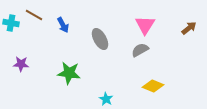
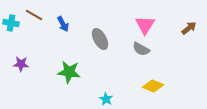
blue arrow: moved 1 px up
gray semicircle: moved 1 px right, 1 px up; rotated 120 degrees counterclockwise
green star: moved 1 px up
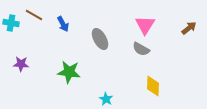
yellow diamond: rotated 70 degrees clockwise
